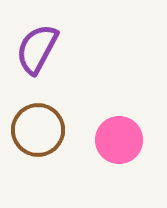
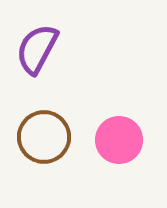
brown circle: moved 6 px right, 7 px down
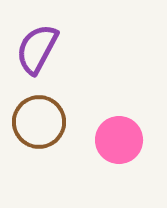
brown circle: moved 5 px left, 15 px up
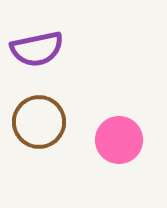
purple semicircle: rotated 130 degrees counterclockwise
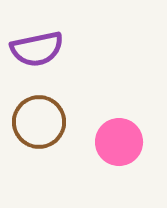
pink circle: moved 2 px down
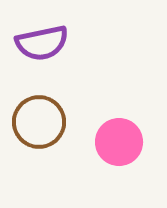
purple semicircle: moved 5 px right, 6 px up
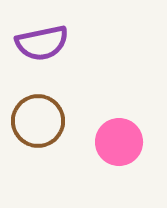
brown circle: moved 1 px left, 1 px up
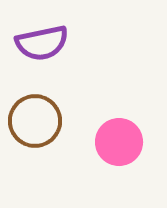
brown circle: moved 3 px left
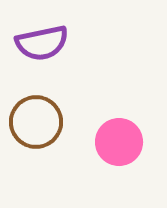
brown circle: moved 1 px right, 1 px down
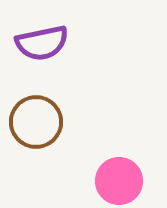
pink circle: moved 39 px down
